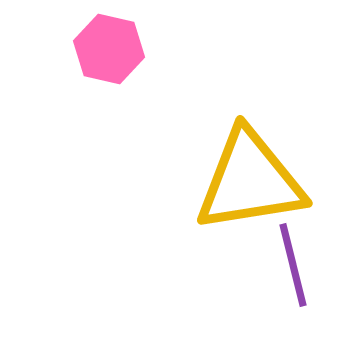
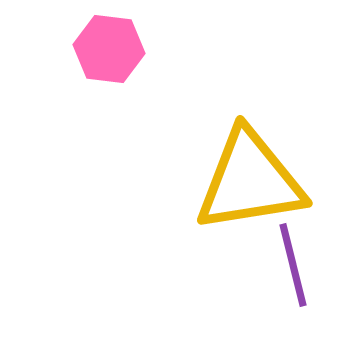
pink hexagon: rotated 6 degrees counterclockwise
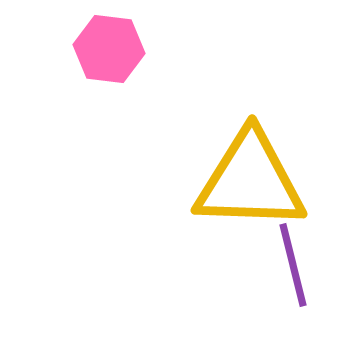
yellow triangle: rotated 11 degrees clockwise
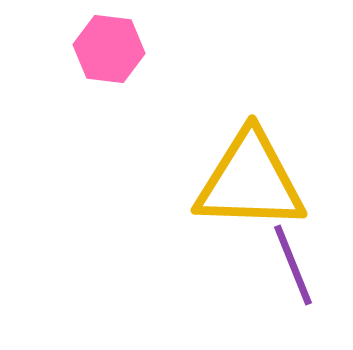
purple line: rotated 8 degrees counterclockwise
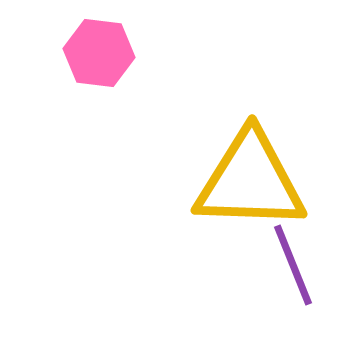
pink hexagon: moved 10 px left, 4 px down
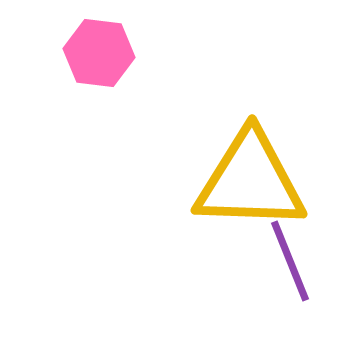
purple line: moved 3 px left, 4 px up
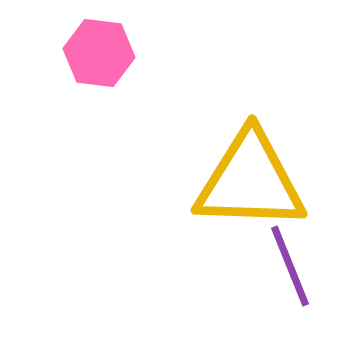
purple line: moved 5 px down
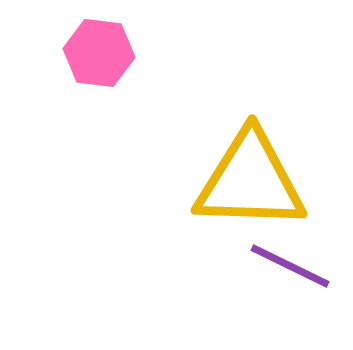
purple line: rotated 42 degrees counterclockwise
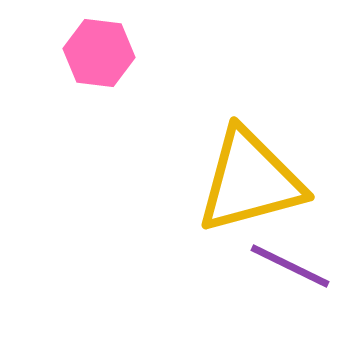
yellow triangle: rotated 17 degrees counterclockwise
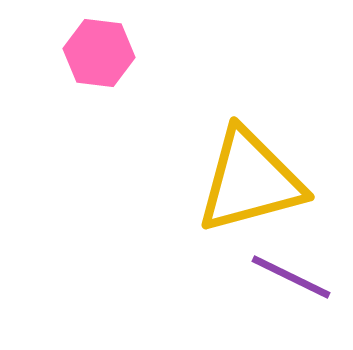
purple line: moved 1 px right, 11 px down
